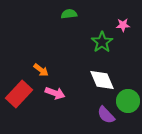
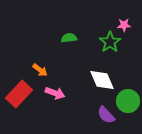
green semicircle: moved 24 px down
pink star: moved 1 px right
green star: moved 8 px right
orange arrow: moved 1 px left
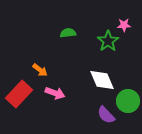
green semicircle: moved 1 px left, 5 px up
green star: moved 2 px left, 1 px up
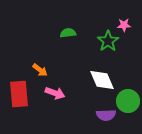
red rectangle: rotated 48 degrees counterclockwise
purple semicircle: rotated 48 degrees counterclockwise
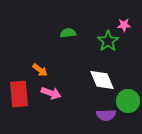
pink arrow: moved 4 px left
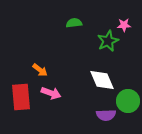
green semicircle: moved 6 px right, 10 px up
green star: rotated 10 degrees clockwise
red rectangle: moved 2 px right, 3 px down
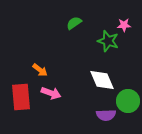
green semicircle: rotated 28 degrees counterclockwise
green star: rotated 30 degrees counterclockwise
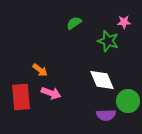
pink star: moved 3 px up
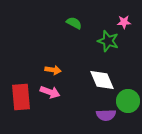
green semicircle: rotated 63 degrees clockwise
orange arrow: moved 13 px right; rotated 28 degrees counterclockwise
pink arrow: moved 1 px left, 1 px up
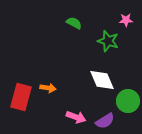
pink star: moved 2 px right, 2 px up
orange arrow: moved 5 px left, 18 px down
pink arrow: moved 26 px right, 25 px down
red rectangle: rotated 20 degrees clockwise
purple semicircle: moved 1 px left, 6 px down; rotated 30 degrees counterclockwise
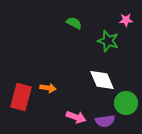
green circle: moved 2 px left, 2 px down
purple semicircle: rotated 24 degrees clockwise
